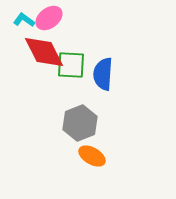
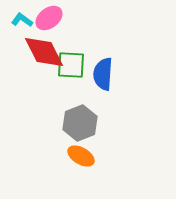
cyan L-shape: moved 2 px left
orange ellipse: moved 11 px left
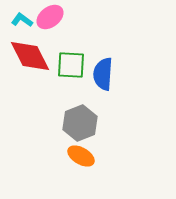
pink ellipse: moved 1 px right, 1 px up
red diamond: moved 14 px left, 4 px down
